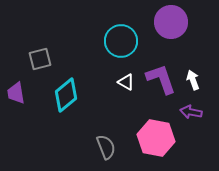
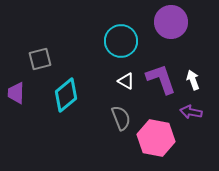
white triangle: moved 1 px up
purple trapezoid: rotated 10 degrees clockwise
gray semicircle: moved 15 px right, 29 px up
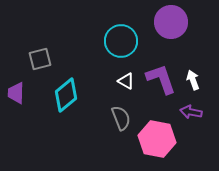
pink hexagon: moved 1 px right, 1 px down
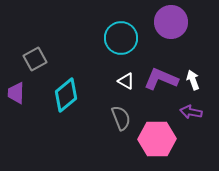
cyan circle: moved 3 px up
gray square: moved 5 px left; rotated 15 degrees counterclockwise
purple L-shape: rotated 48 degrees counterclockwise
pink hexagon: rotated 12 degrees counterclockwise
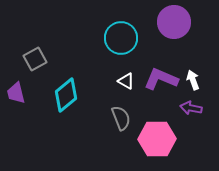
purple circle: moved 3 px right
purple trapezoid: rotated 15 degrees counterclockwise
purple arrow: moved 4 px up
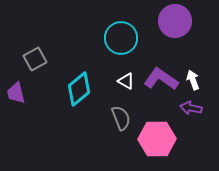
purple circle: moved 1 px right, 1 px up
purple L-shape: rotated 12 degrees clockwise
cyan diamond: moved 13 px right, 6 px up
